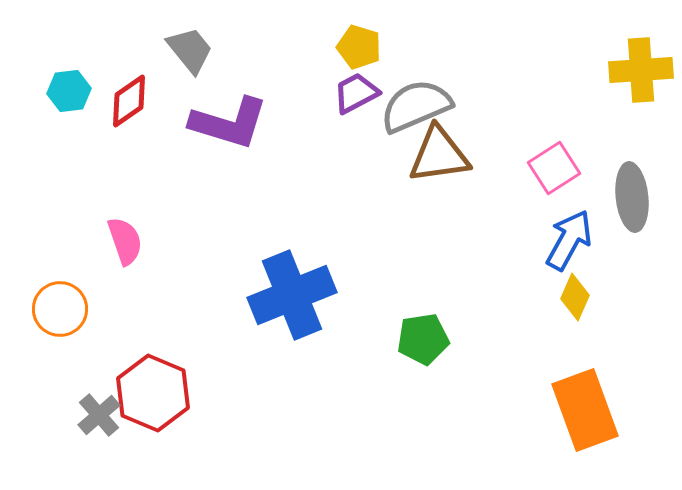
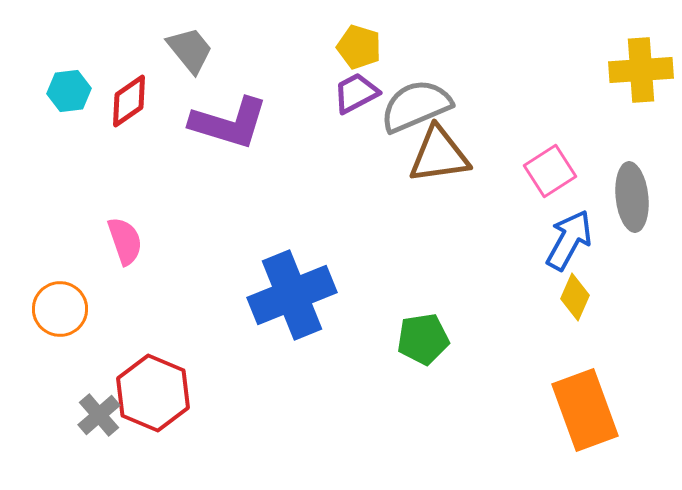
pink square: moved 4 px left, 3 px down
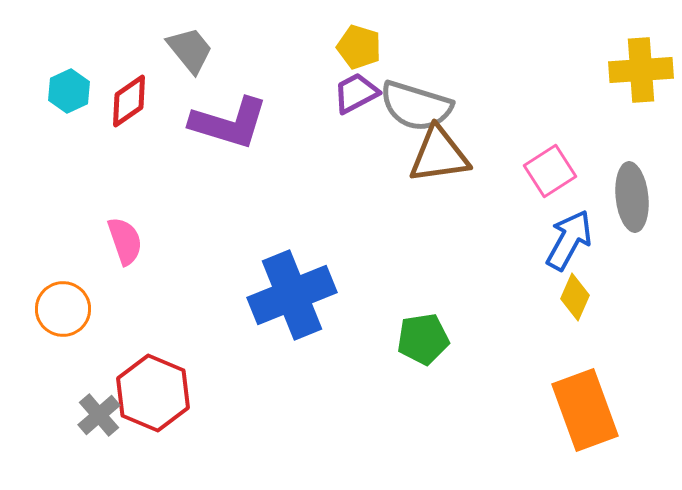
cyan hexagon: rotated 18 degrees counterclockwise
gray semicircle: rotated 140 degrees counterclockwise
orange circle: moved 3 px right
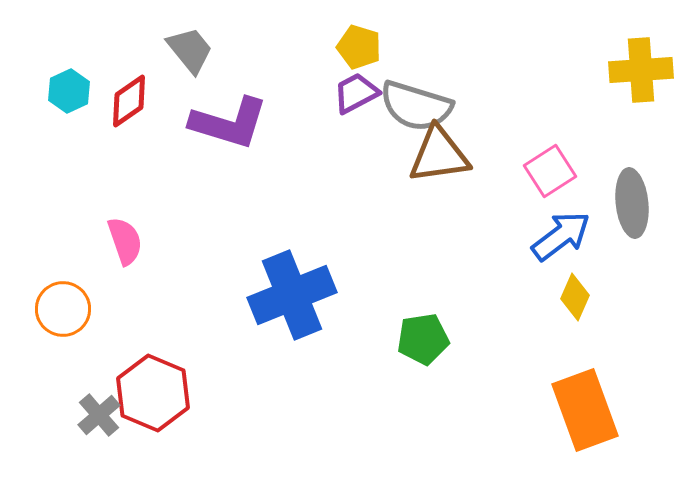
gray ellipse: moved 6 px down
blue arrow: moved 8 px left, 4 px up; rotated 24 degrees clockwise
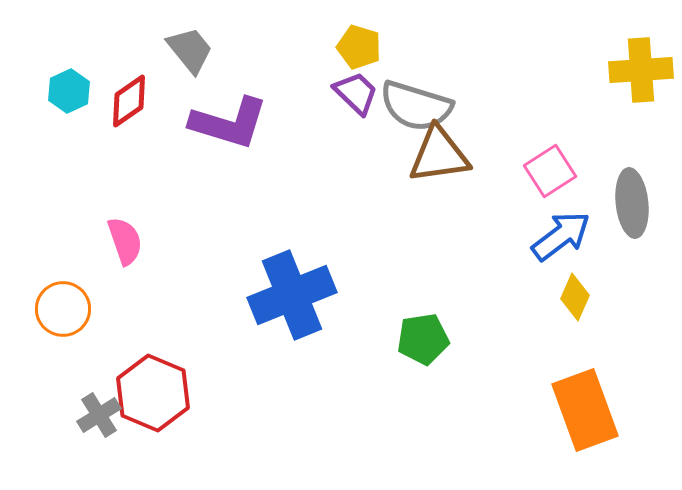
purple trapezoid: rotated 72 degrees clockwise
gray cross: rotated 9 degrees clockwise
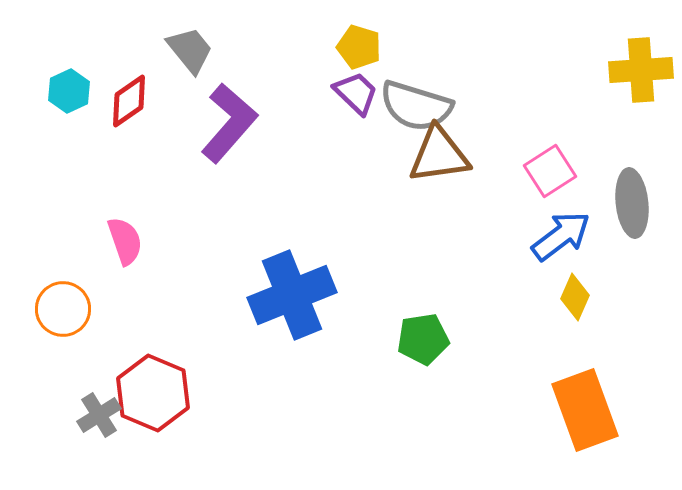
purple L-shape: rotated 66 degrees counterclockwise
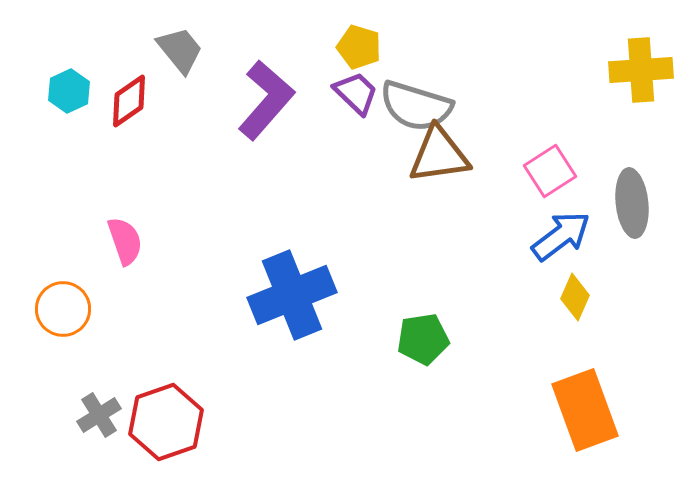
gray trapezoid: moved 10 px left
purple L-shape: moved 37 px right, 23 px up
red hexagon: moved 13 px right, 29 px down; rotated 18 degrees clockwise
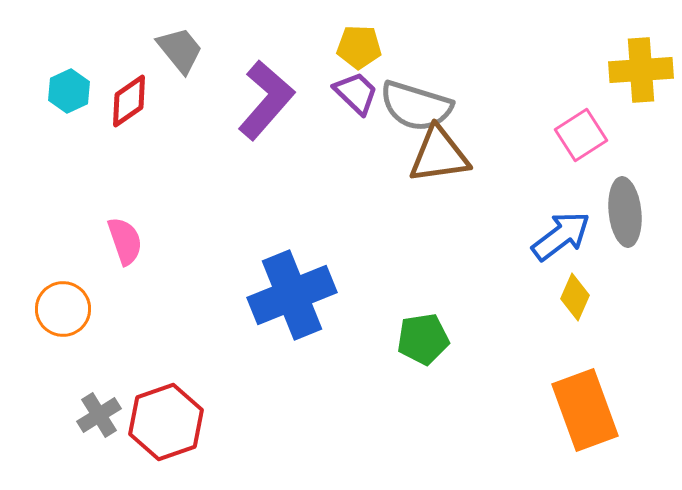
yellow pentagon: rotated 15 degrees counterclockwise
pink square: moved 31 px right, 36 px up
gray ellipse: moved 7 px left, 9 px down
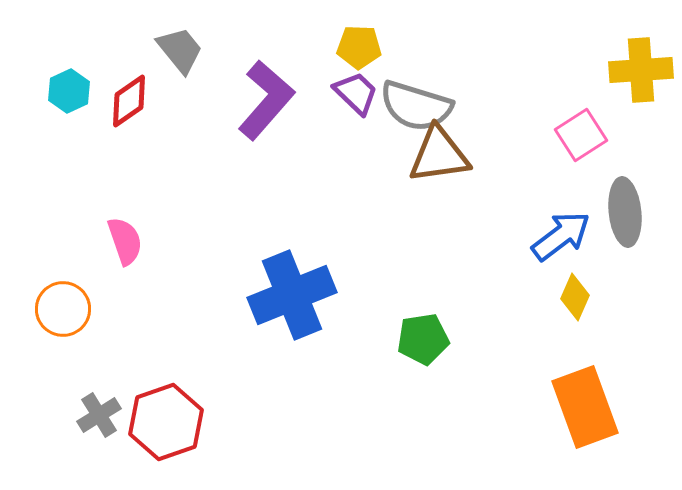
orange rectangle: moved 3 px up
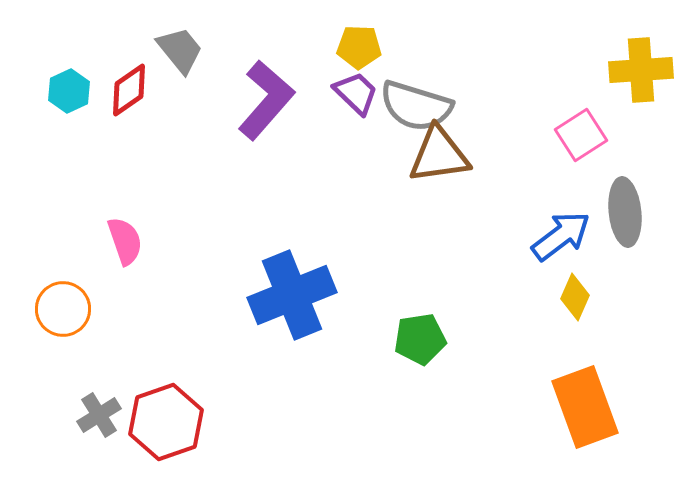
red diamond: moved 11 px up
green pentagon: moved 3 px left
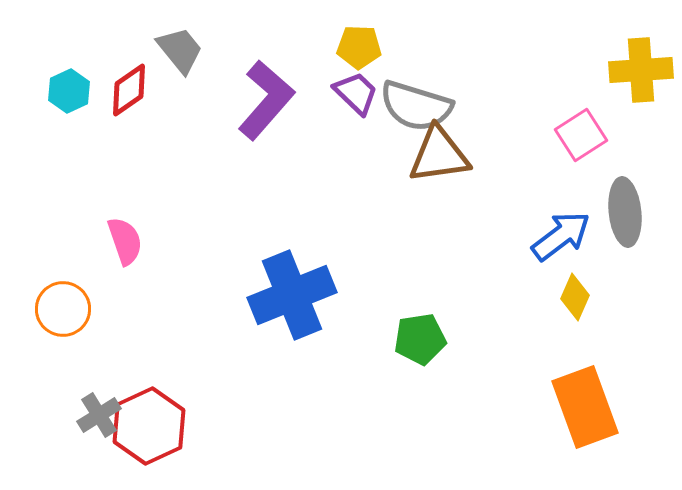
red hexagon: moved 17 px left, 4 px down; rotated 6 degrees counterclockwise
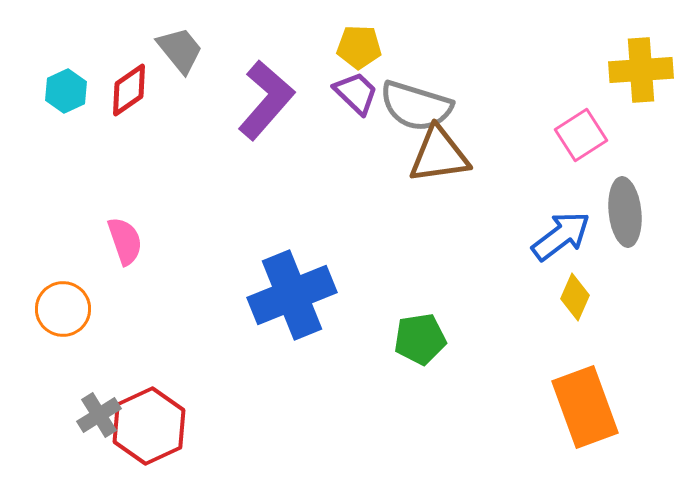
cyan hexagon: moved 3 px left
